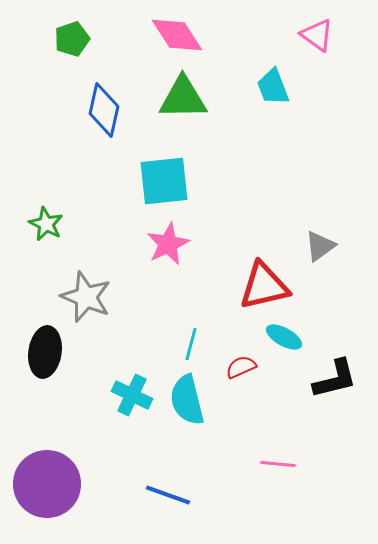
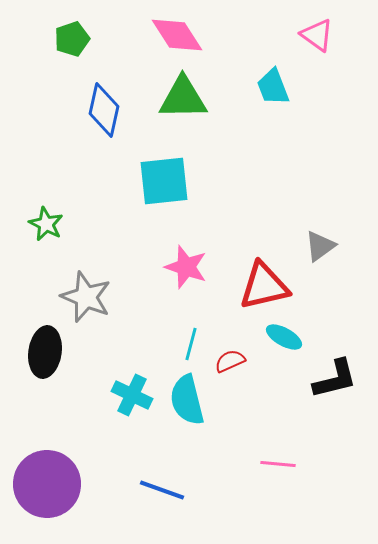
pink star: moved 18 px right, 23 px down; rotated 27 degrees counterclockwise
red semicircle: moved 11 px left, 6 px up
blue line: moved 6 px left, 5 px up
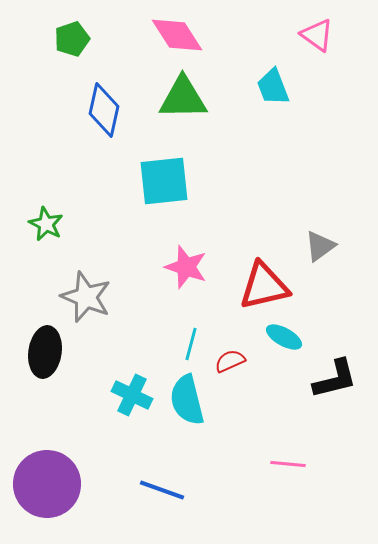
pink line: moved 10 px right
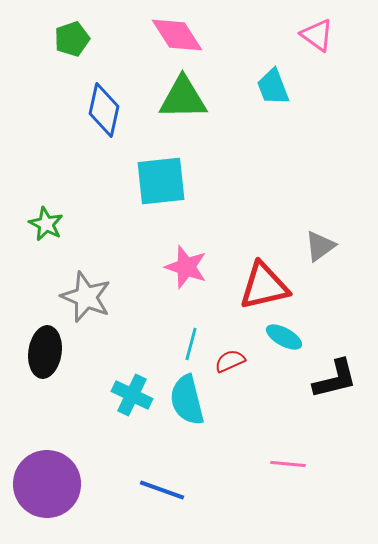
cyan square: moved 3 px left
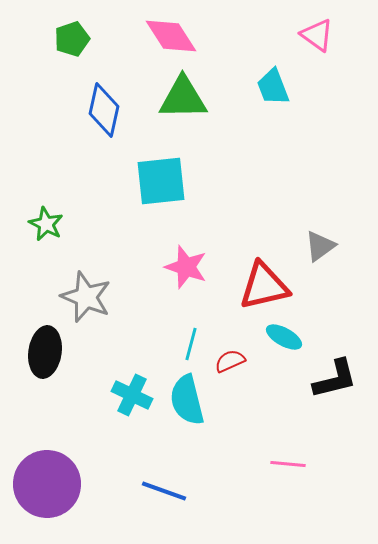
pink diamond: moved 6 px left, 1 px down
blue line: moved 2 px right, 1 px down
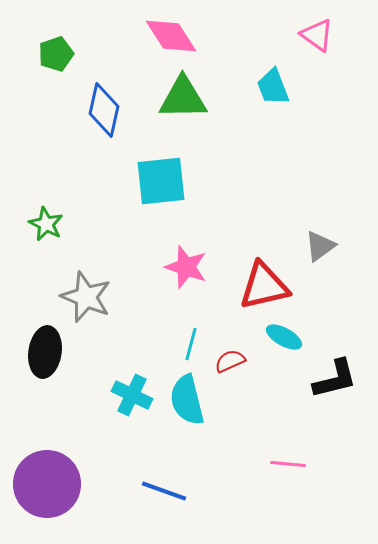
green pentagon: moved 16 px left, 15 px down
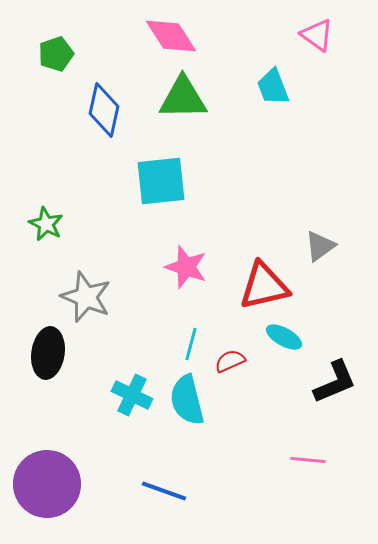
black ellipse: moved 3 px right, 1 px down
black L-shape: moved 3 px down; rotated 9 degrees counterclockwise
pink line: moved 20 px right, 4 px up
